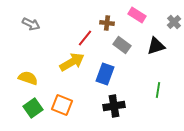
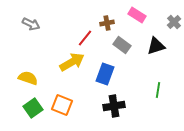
brown cross: rotated 16 degrees counterclockwise
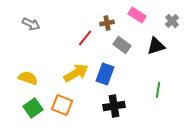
gray cross: moved 2 px left, 1 px up
yellow arrow: moved 4 px right, 11 px down
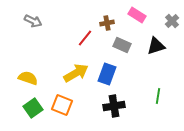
gray arrow: moved 2 px right, 3 px up
gray rectangle: rotated 12 degrees counterclockwise
blue rectangle: moved 2 px right
green line: moved 6 px down
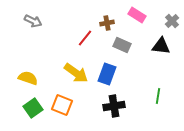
black triangle: moved 5 px right; rotated 24 degrees clockwise
yellow arrow: rotated 65 degrees clockwise
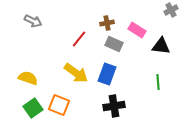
pink rectangle: moved 15 px down
gray cross: moved 1 px left, 11 px up; rotated 16 degrees clockwise
red line: moved 6 px left, 1 px down
gray rectangle: moved 8 px left, 1 px up
green line: moved 14 px up; rotated 14 degrees counterclockwise
orange square: moved 3 px left
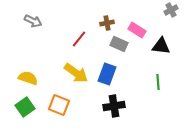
gray rectangle: moved 5 px right
green square: moved 8 px left, 1 px up
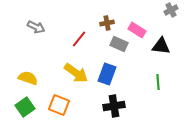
gray arrow: moved 3 px right, 6 px down
